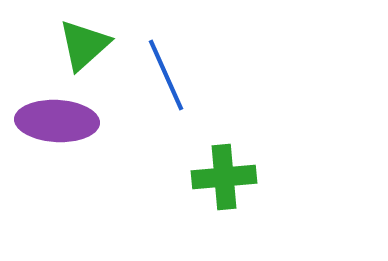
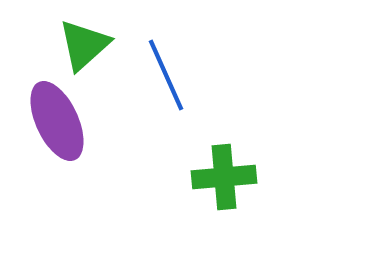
purple ellipse: rotated 62 degrees clockwise
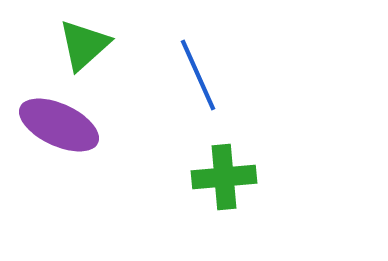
blue line: moved 32 px right
purple ellipse: moved 2 px right, 4 px down; rotated 40 degrees counterclockwise
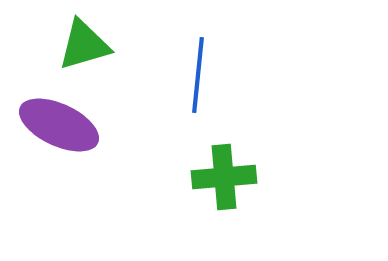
green triangle: rotated 26 degrees clockwise
blue line: rotated 30 degrees clockwise
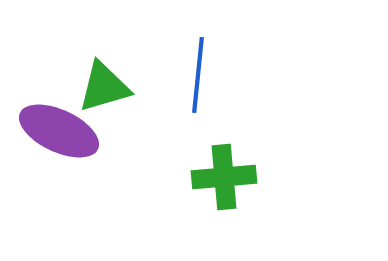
green triangle: moved 20 px right, 42 px down
purple ellipse: moved 6 px down
